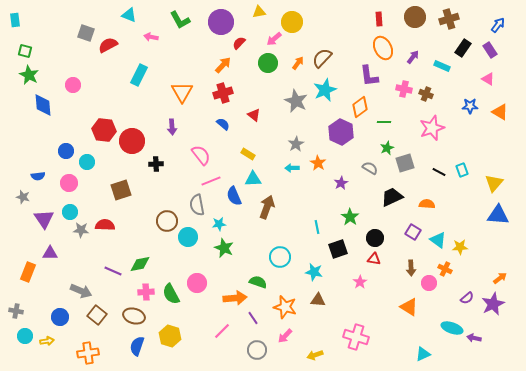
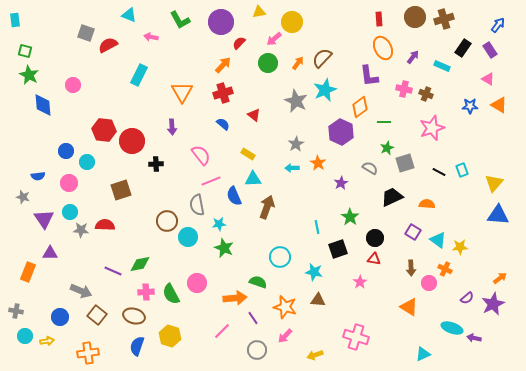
brown cross at (449, 19): moved 5 px left
orange triangle at (500, 112): moved 1 px left, 7 px up
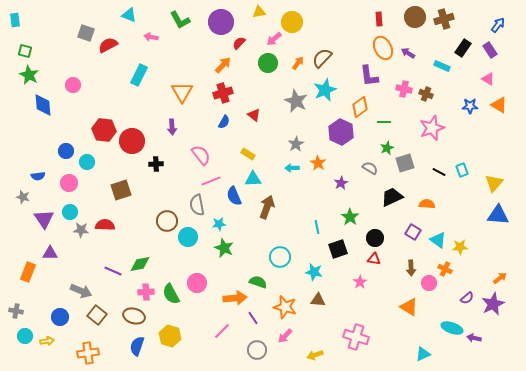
purple arrow at (413, 57): moved 5 px left, 4 px up; rotated 96 degrees counterclockwise
blue semicircle at (223, 124): moved 1 px right, 2 px up; rotated 80 degrees clockwise
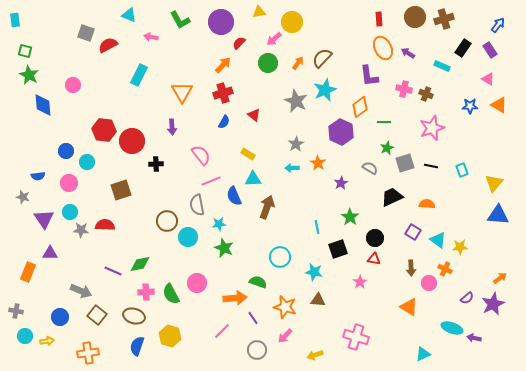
black line at (439, 172): moved 8 px left, 6 px up; rotated 16 degrees counterclockwise
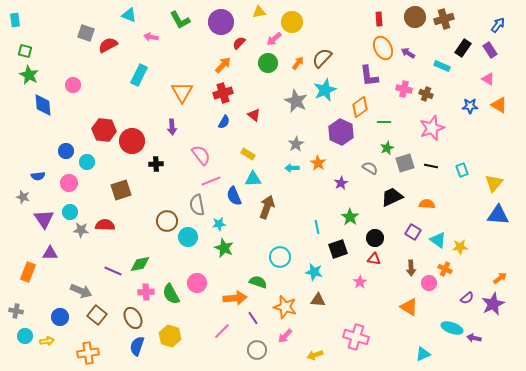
brown ellipse at (134, 316): moved 1 px left, 2 px down; rotated 45 degrees clockwise
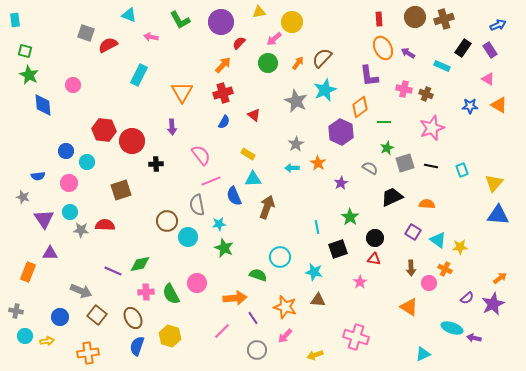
blue arrow at (498, 25): rotated 28 degrees clockwise
green semicircle at (258, 282): moved 7 px up
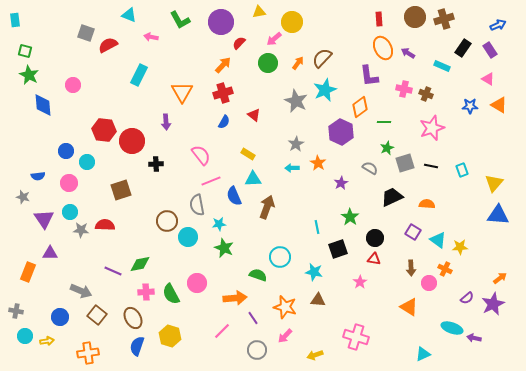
purple arrow at (172, 127): moved 6 px left, 5 px up
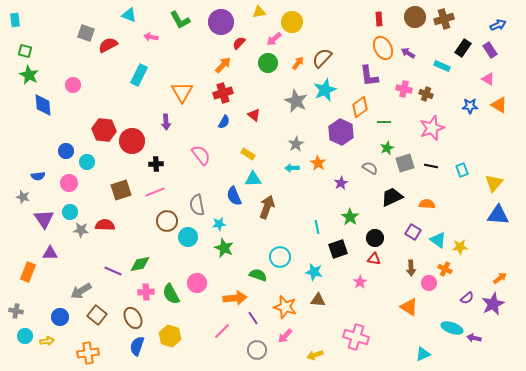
pink line at (211, 181): moved 56 px left, 11 px down
gray arrow at (81, 291): rotated 125 degrees clockwise
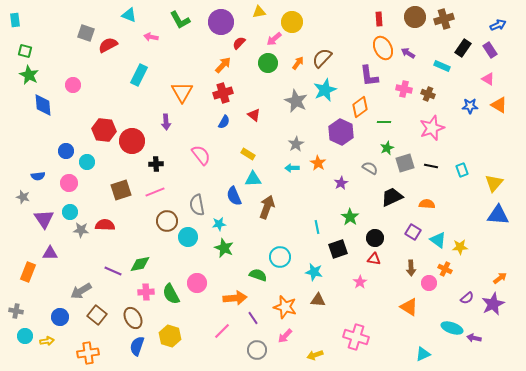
brown cross at (426, 94): moved 2 px right
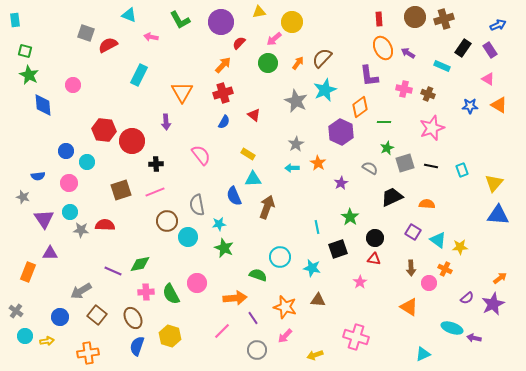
cyan star at (314, 272): moved 2 px left, 4 px up
gray cross at (16, 311): rotated 24 degrees clockwise
